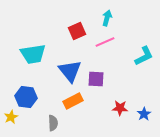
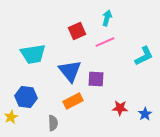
blue star: moved 1 px right
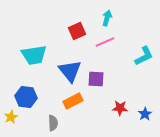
cyan trapezoid: moved 1 px right, 1 px down
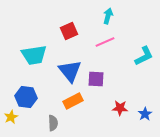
cyan arrow: moved 1 px right, 2 px up
red square: moved 8 px left
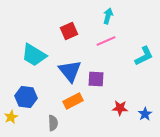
pink line: moved 1 px right, 1 px up
cyan trapezoid: rotated 40 degrees clockwise
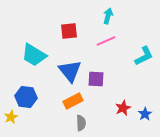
red square: rotated 18 degrees clockwise
red star: moved 3 px right; rotated 28 degrees counterclockwise
gray semicircle: moved 28 px right
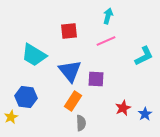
orange rectangle: rotated 30 degrees counterclockwise
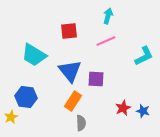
blue star: moved 2 px left, 3 px up; rotated 24 degrees counterclockwise
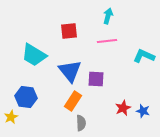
pink line: moved 1 px right; rotated 18 degrees clockwise
cyan L-shape: rotated 130 degrees counterclockwise
